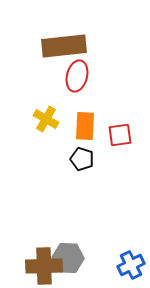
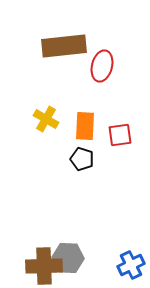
red ellipse: moved 25 px right, 10 px up
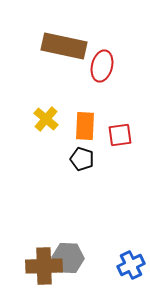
brown rectangle: rotated 18 degrees clockwise
yellow cross: rotated 10 degrees clockwise
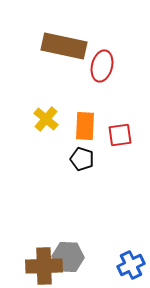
gray hexagon: moved 1 px up
